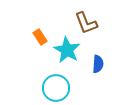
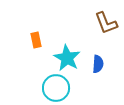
brown L-shape: moved 20 px right
orange rectangle: moved 4 px left, 3 px down; rotated 21 degrees clockwise
cyan star: moved 8 px down
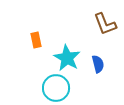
brown L-shape: moved 1 px left, 1 px down
blue semicircle: rotated 18 degrees counterclockwise
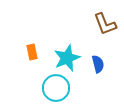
orange rectangle: moved 4 px left, 12 px down
cyan star: rotated 20 degrees clockwise
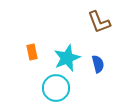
brown L-shape: moved 6 px left, 2 px up
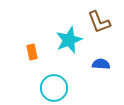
cyan star: moved 2 px right, 18 px up
blue semicircle: moved 3 px right; rotated 72 degrees counterclockwise
cyan circle: moved 2 px left
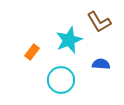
brown L-shape: rotated 10 degrees counterclockwise
orange rectangle: rotated 49 degrees clockwise
cyan circle: moved 7 px right, 8 px up
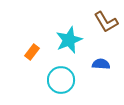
brown L-shape: moved 7 px right
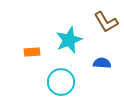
orange rectangle: rotated 49 degrees clockwise
blue semicircle: moved 1 px right, 1 px up
cyan circle: moved 2 px down
